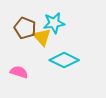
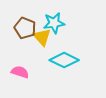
pink semicircle: moved 1 px right
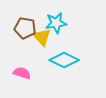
cyan star: moved 2 px right
brown pentagon: rotated 10 degrees counterclockwise
pink semicircle: moved 2 px right, 1 px down
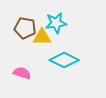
yellow triangle: rotated 48 degrees counterclockwise
